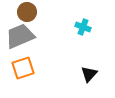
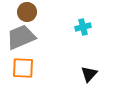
cyan cross: rotated 35 degrees counterclockwise
gray trapezoid: moved 1 px right, 1 px down
orange square: rotated 20 degrees clockwise
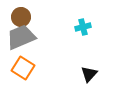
brown circle: moved 6 px left, 5 px down
orange square: rotated 30 degrees clockwise
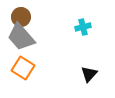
gray trapezoid: rotated 108 degrees counterclockwise
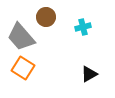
brown circle: moved 25 px right
black triangle: rotated 18 degrees clockwise
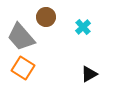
cyan cross: rotated 28 degrees counterclockwise
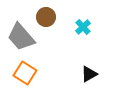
orange square: moved 2 px right, 5 px down
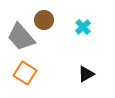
brown circle: moved 2 px left, 3 px down
black triangle: moved 3 px left
